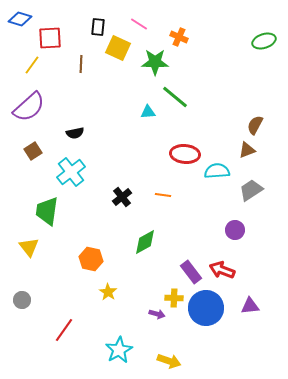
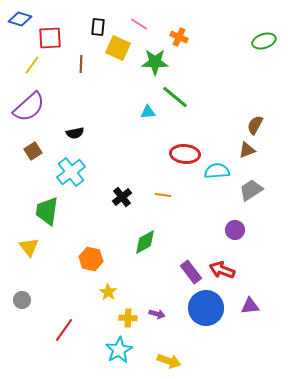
yellow cross: moved 46 px left, 20 px down
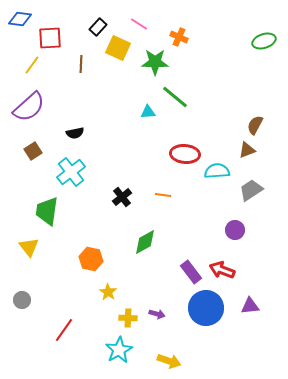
blue diamond: rotated 10 degrees counterclockwise
black rectangle: rotated 36 degrees clockwise
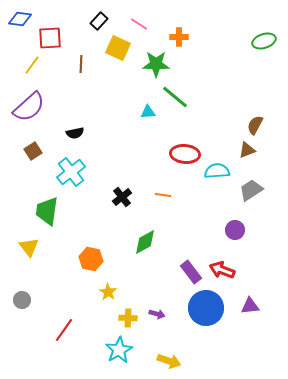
black rectangle: moved 1 px right, 6 px up
orange cross: rotated 24 degrees counterclockwise
green star: moved 1 px right, 2 px down
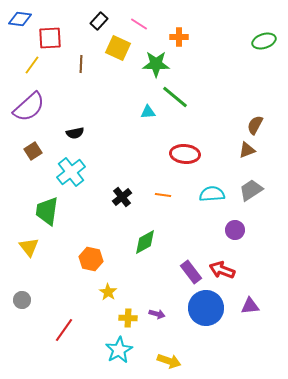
cyan semicircle: moved 5 px left, 23 px down
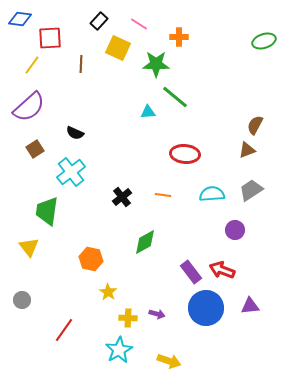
black semicircle: rotated 36 degrees clockwise
brown square: moved 2 px right, 2 px up
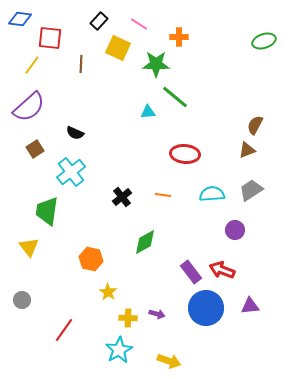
red square: rotated 10 degrees clockwise
